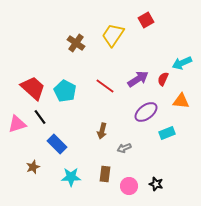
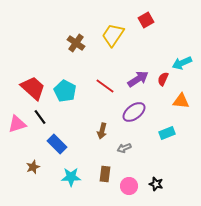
purple ellipse: moved 12 px left
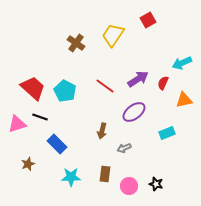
red square: moved 2 px right
red semicircle: moved 4 px down
orange triangle: moved 3 px right, 1 px up; rotated 18 degrees counterclockwise
black line: rotated 35 degrees counterclockwise
brown star: moved 5 px left, 3 px up
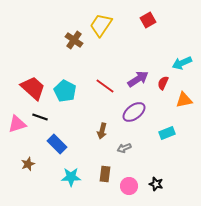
yellow trapezoid: moved 12 px left, 10 px up
brown cross: moved 2 px left, 3 px up
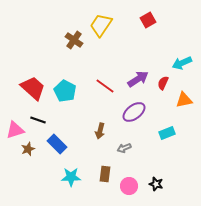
black line: moved 2 px left, 3 px down
pink triangle: moved 2 px left, 6 px down
brown arrow: moved 2 px left
brown star: moved 15 px up
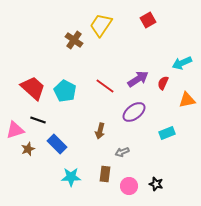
orange triangle: moved 3 px right
gray arrow: moved 2 px left, 4 px down
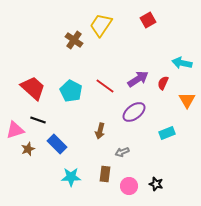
cyan arrow: rotated 36 degrees clockwise
cyan pentagon: moved 6 px right
orange triangle: rotated 48 degrees counterclockwise
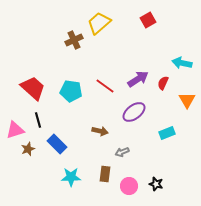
yellow trapezoid: moved 2 px left, 2 px up; rotated 15 degrees clockwise
brown cross: rotated 30 degrees clockwise
cyan pentagon: rotated 20 degrees counterclockwise
black line: rotated 56 degrees clockwise
brown arrow: rotated 91 degrees counterclockwise
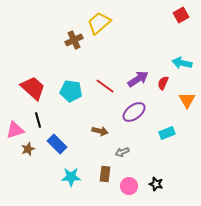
red square: moved 33 px right, 5 px up
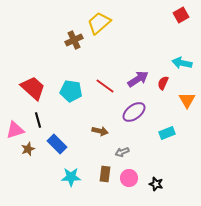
pink circle: moved 8 px up
